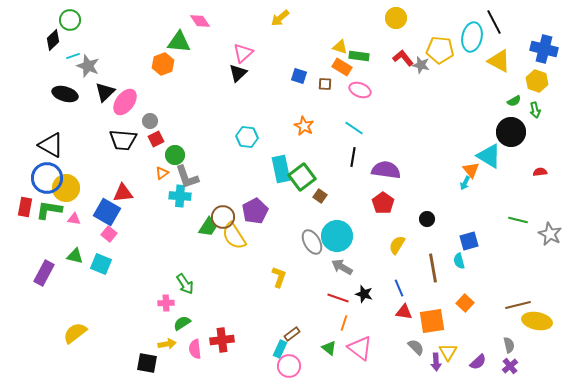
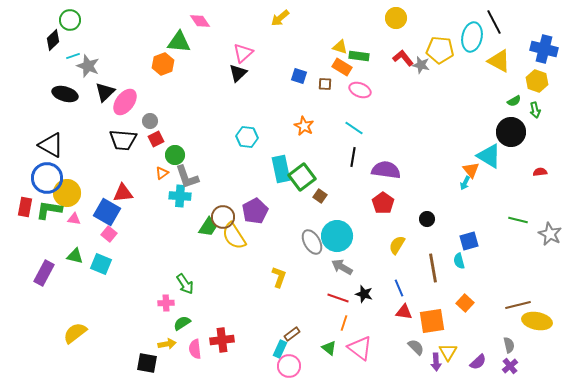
yellow circle at (66, 188): moved 1 px right, 5 px down
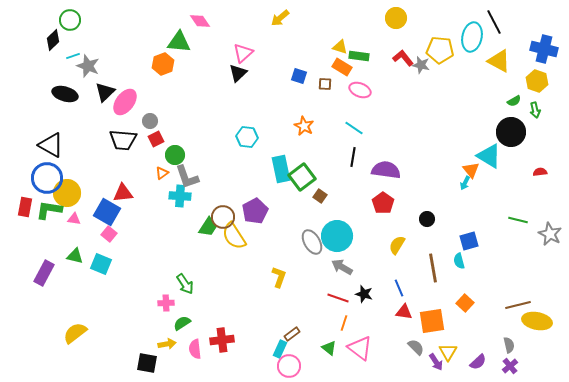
purple arrow at (436, 362): rotated 30 degrees counterclockwise
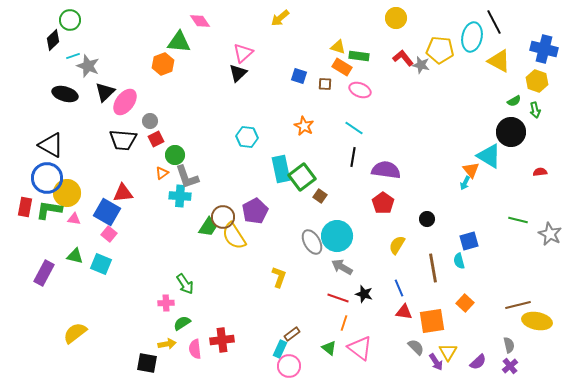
yellow triangle at (340, 47): moved 2 px left
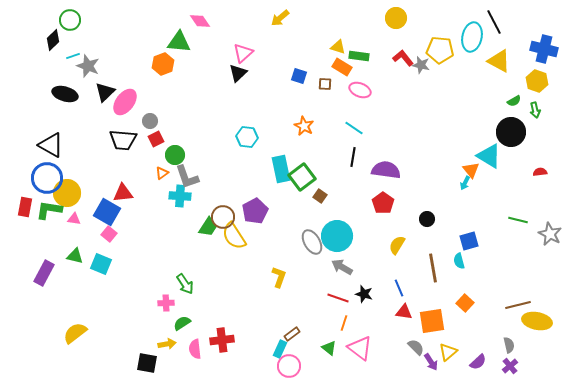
yellow triangle at (448, 352): rotated 18 degrees clockwise
purple arrow at (436, 362): moved 5 px left
